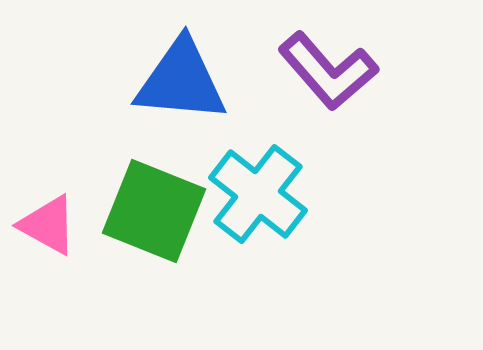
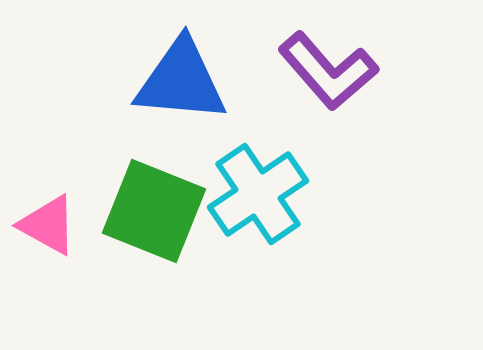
cyan cross: rotated 18 degrees clockwise
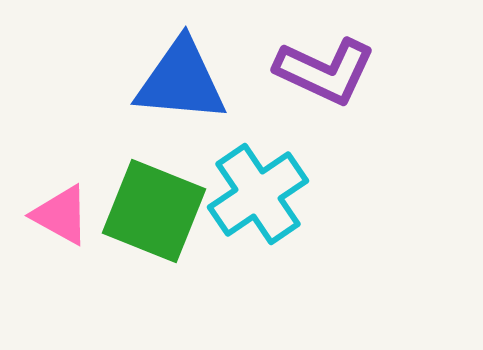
purple L-shape: moved 3 px left; rotated 24 degrees counterclockwise
pink triangle: moved 13 px right, 10 px up
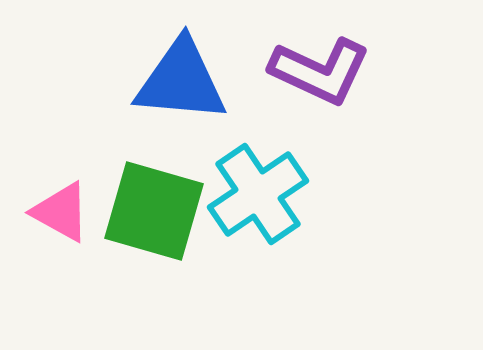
purple L-shape: moved 5 px left
green square: rotated 6 degrees counterclockwise
pink triangle: moved 3 px up
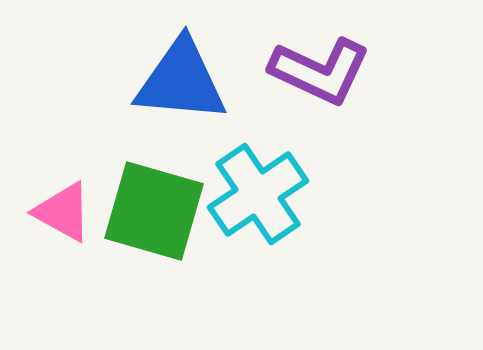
pink triangle: moved 2 px right
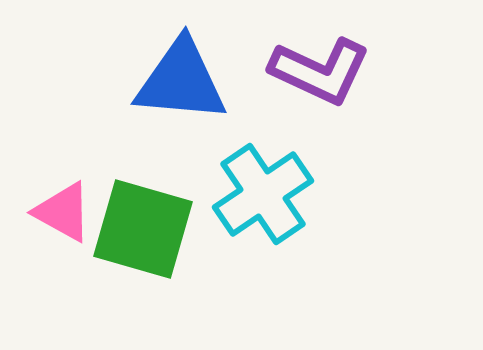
cyan cross: moved 5 px right
green square: moved 11 px left, 18 px down
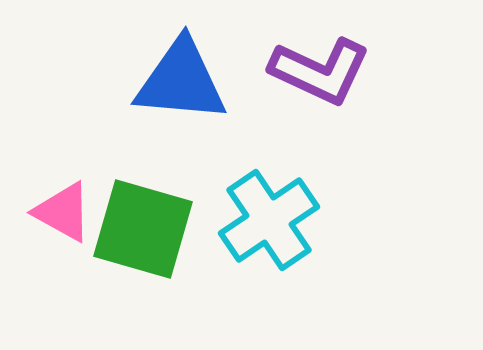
cyan cross: moved 6 px right, 26 px down
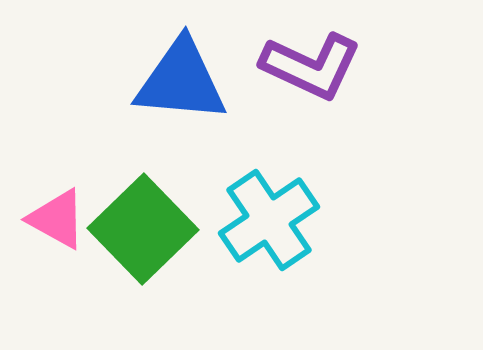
purple L-shape: moved 9 px left, 5 px up
pink triangle: moved 6 px left, 7 px down
green square: rotated 30 degrees clockwise
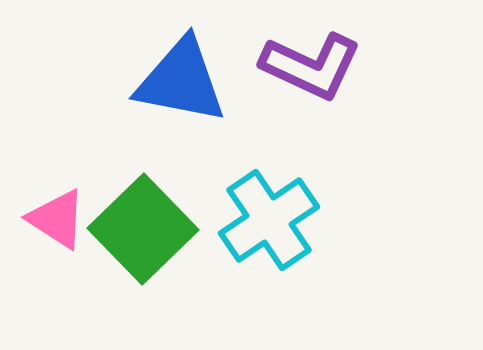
blue triangle: rotated 6 degrees clockwise
pink triangle: rotated 4 degrees clockwise
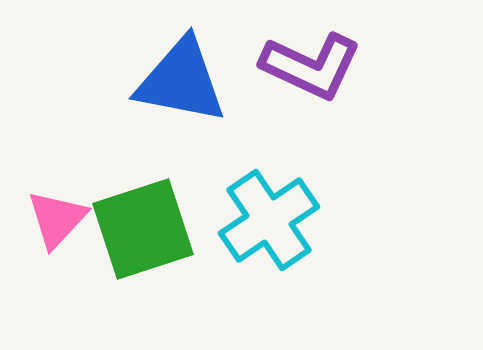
pink triangle: rotated 40 degrees clockwise
green square: rotated 26 degrees clockwise
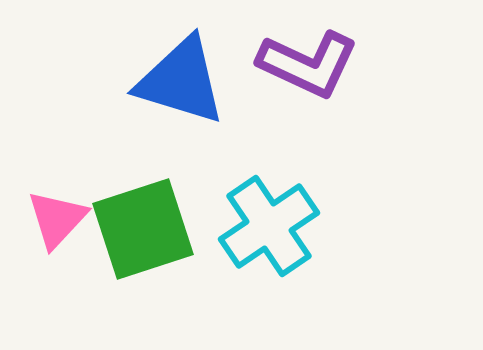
purple L-shape: moved 3 px left, 2 px up
blue triangle: rotated 6 degrees clockwise
cyan cross: moved 6 px down
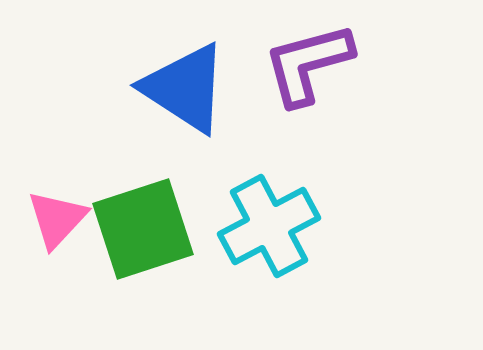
purple L-shape: rotated 140 degrees clockwise
blue triangle: moved 4 px right, 7 px down; rotated 16 degrees clockwise
cyan cross: rotated 6 degrees clockwise
